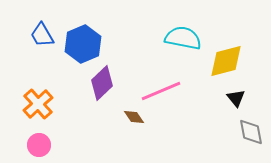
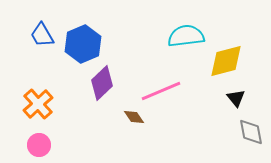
cyan semicircle: moved 3 px right, 2 px up; rotated 18 degrees counterclockwise
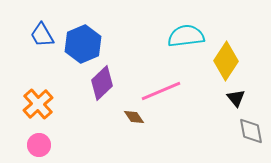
yellow diamond: rotated 42 degrees counterclockwise
gray diamond: moved 1 px up
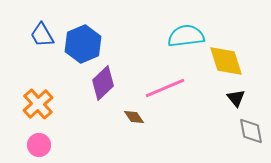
yellow diamond: rotated 51 degrees counterclockwise
purple diamond: moved 1 px right
pink line: moved 4 px right, 3 px up
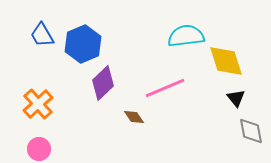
pink circle: moved 4 px down
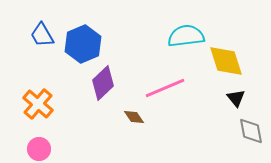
orange cross: rotated 8 degrees counterclockwise
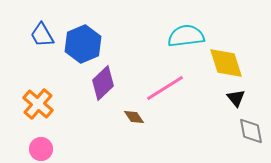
yellow diamond: moved 2 px down
pink line: rotated 9 degrees counterclockwise
pink circle: moved 2 px right
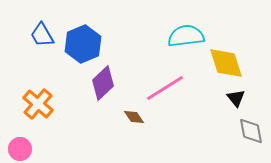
pink circle: moved 21 px left
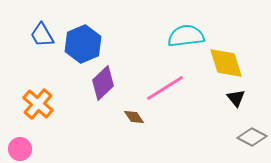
gray diamond: moved 1 px right, 6 px down; rotated 52 degrees counterclockwise
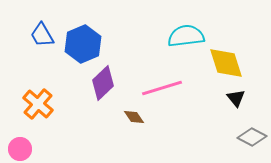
pink line: moved 3 px left; rotated 15 degrees clockwise
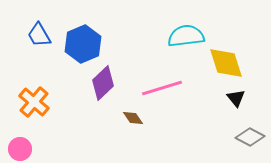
blue trapezoid: moved 3 px left
orange cross: moved 4 px left, 2 px up
brown diamond: moved 1 px left, 1 px down
gray diamond: moved 2 px left
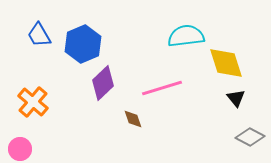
orange cross: moved 1 px left
brown diamond: moved 1 px down; rotated 15 degrees clockwise
